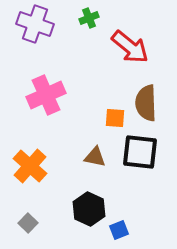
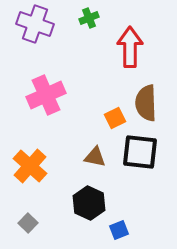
red arrow: rotated 129 degrees counterclockwise
orange square: rotated 30 degrees counterclockwise
black hexagon: moved 6 px up
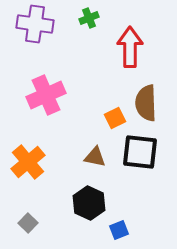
purple cross: rotated 12 degrees counterclockwise
orange cross: moved 2 px left, 4 px up; rotated 8 degrees clockwise
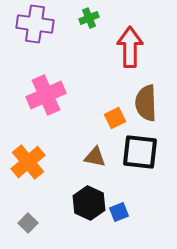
blue square: moved 18 px up
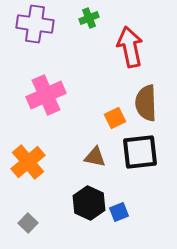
red arrow: rotated 12 degrees counterclockwise
black square: rotated 12 degrees counterclockwise
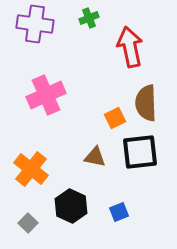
orange cross: moved 3 px right, 7 px down; rotated 12 degrees counterclockwise
black hexagon: moved 18 px left, 3 px down
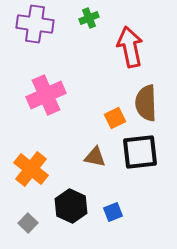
blue square: moved 6 px left
